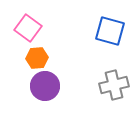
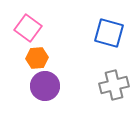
blue square: moved 1 px left, 2 px down
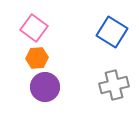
pink square: moved 6 px right
blue square: moved 3 px right, 1 px up; rotated 16 degrees clockwise
purple circle: moved 1 px down
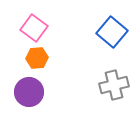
blue square: rotated 8 degrees clockwise
purple circle: moved 16 px left, 5 px down
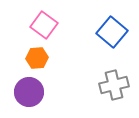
pink square: moved 10 px right, 3 px up
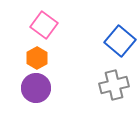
blue square: moved 8 px right, 9 px down
orange hexagon: rotated 25 degrees counterclockwise
purple circle: moved 7 px right, 4 px up
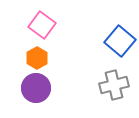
pink square: moved 2 px left
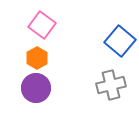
gray cross: moved 3 px left
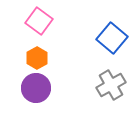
pink square: moved 3 px left, 4 px up
blue square: moved 8 px left, 3 px up
gray cross: rotated 16 degrees counterclockwise
